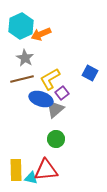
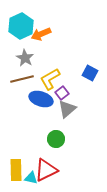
gray triangle: moved 12 px right
red triangle: rotated 20 degrees counterclockwise
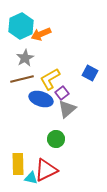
gray star: rotated 12 degrees clockwise
yellow rectangle: moved 2 px right, 6 px up
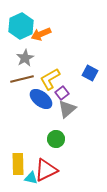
blue ellipse: rotated 20 degrees clockwise
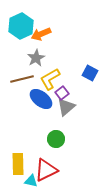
gray star: moved 11 px right
gray triangle: moved 1 px left, 2 px up
cyan triangle: moved 3 px down
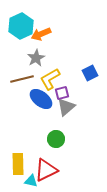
blue square: rotated 35 degrees clockwise
purple square: rotated 24 degrees clockwise
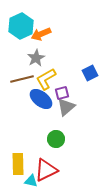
yellow L-shape: moved 4 px left
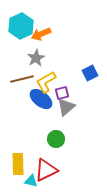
yellow L-shape: moved 3 px down
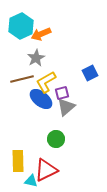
yellow rectangle: moved 3 px up
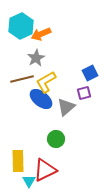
purple square: moved 22 px right
red triangle: moved 1 px left
cyan triangle: moved 2 px left; rotated 48 degrees clockwise
